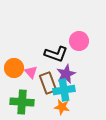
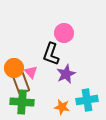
pink circle: moved 15 px left, 8 px up
black L-shape: moved 5 px left; rotated 90 degrees clockwise
brown rectangle: moved 27 px left
cyan cross: moved 23 px right, 10 px down
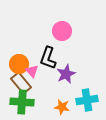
pink circle: moved 2 px left, 2 px up
black L-shape: moved 3 px left, 4 px down
orange circle: moved 5 px right, 4 px up
pink triangle: moved 1 px right, 1 px up
brown rectangle: rotated 20 degrees counterclockwise
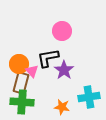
black L-shape: rotated 60 degrees clockwise
purple star: moved 2 px left, 4 px up; rotated 12 degrees counterclockwise
brown rectangle: rotated 55 degrees clockwise
cyan cross: moved 2 px right, 3 px up
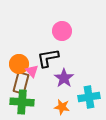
purple star: moved 8 px down
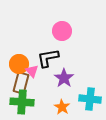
cyan cross: moved 1 px right, 2 px down; rotated 15 degrees clockwise
orange star: rotated 21 degrees clockwise
